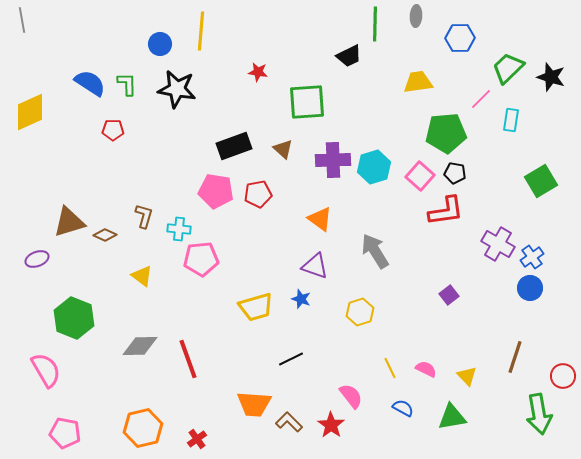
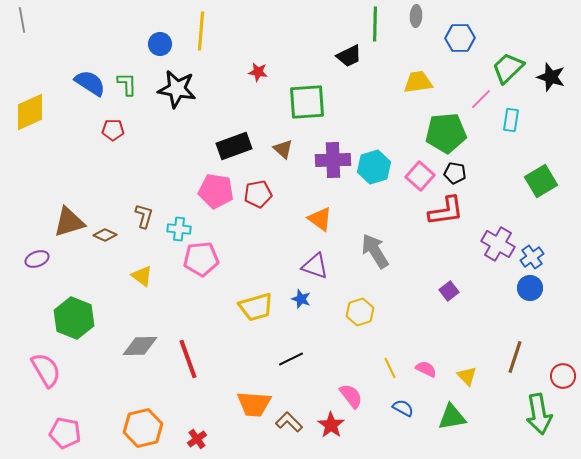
purple square at (449, 295): moved 4 px up
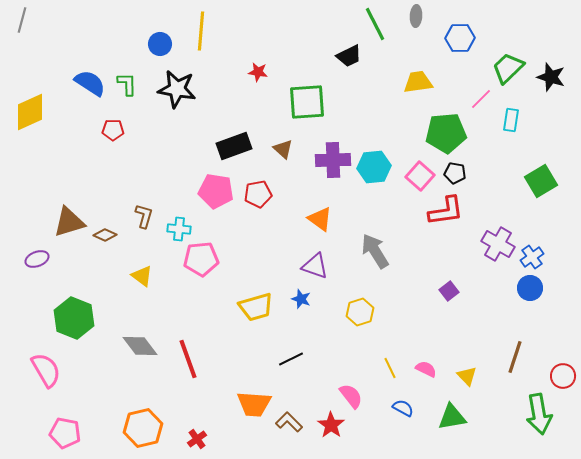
gray line at (22, 20): rotated 25 degrees clockwise
green line at (375, 24): rotated 28 degrees counterclockwise
cyan hexagon at (374, 167): rotated 12 degrees clockwise
gray diamond at (140, 346): rotated 54 degrees clockwise
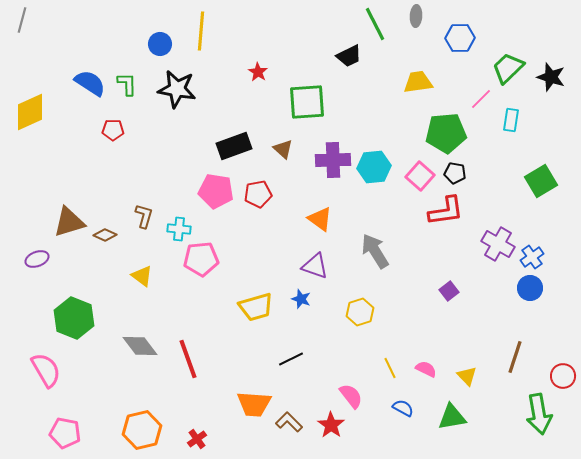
red star at (258, 72): rotated 24 degrees clockwise
orange hexagon at (143, 428): moved 1 px left, 2 px down
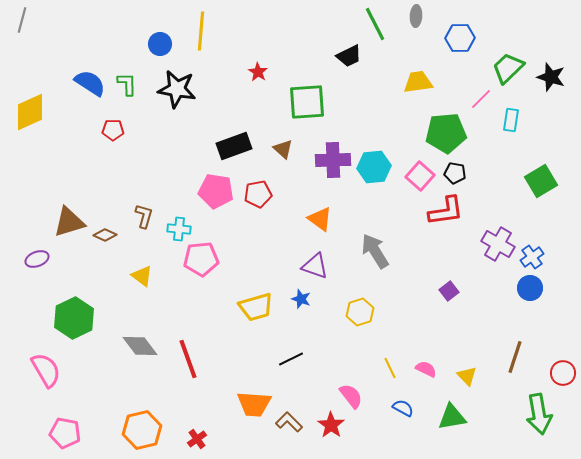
green hexagon at (74, 318): rotated 12 degrees clockwise
red circle at (563, 376): moved 3 px up
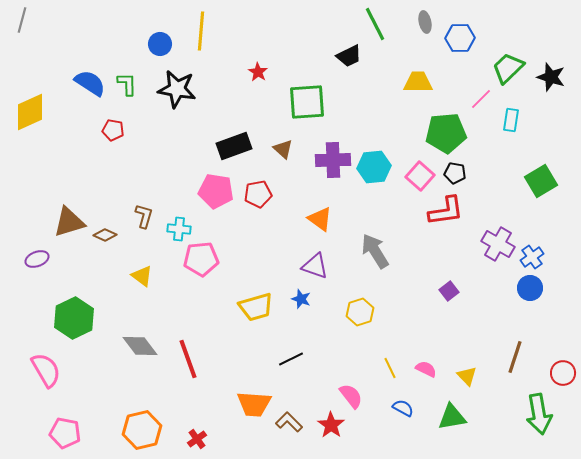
gray ellipse at (416, 16): moved 9 px right, 6 px down; rotated 15 degrees counterclockwise
yellow trapezoid at (418, 82): rotated 8 degrees clockwise
red pentagon at (113, 130): rotated 10 degrees clockwise
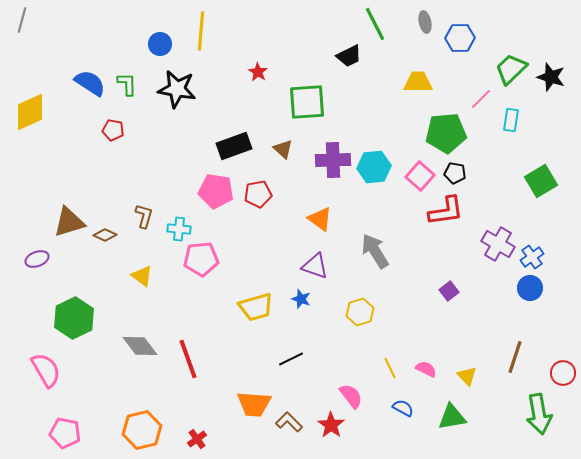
green trapezoid at (508, 68): moved 3 px right, 1 px down
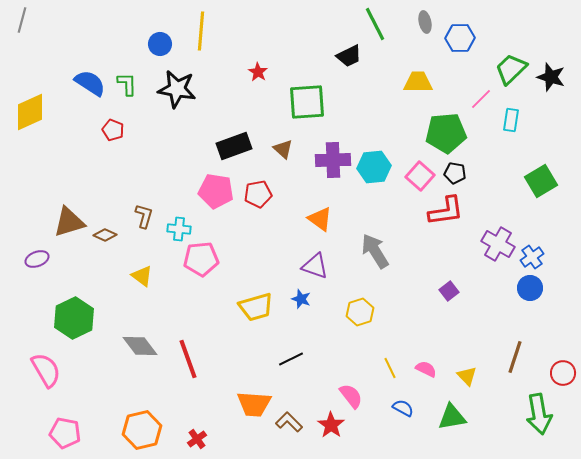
red pentagon at (113, 130): rotated 10 degrees clockwise
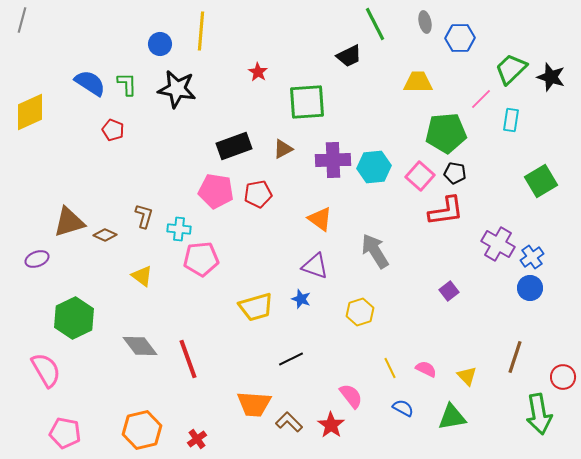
brown triangle at (283, 149): rotated 50 degrees clockwise
red circle at (563, 373): moved 4 px down
